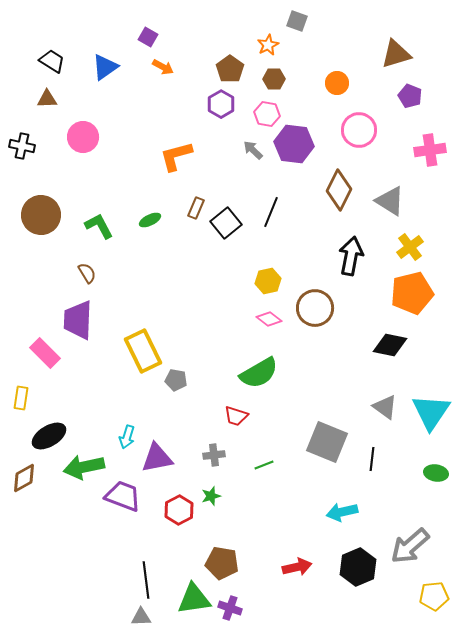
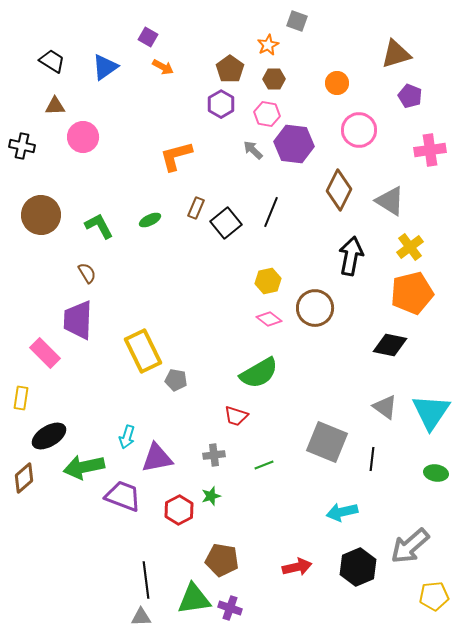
brown triangle at (47, 99): moved 8 px right, 7 px down
brown diamond at (24, 478): rotated 12 degrees counterclockwise
brown pentagon at (222, 563): moved 3 px up
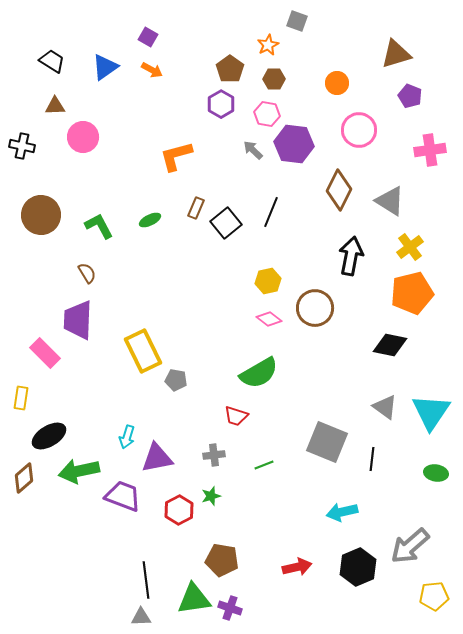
orange arrow at (163, 67): moved 11 px left, 3 px down
green arrow at (84, 467): moved 5 px left, 4 px down
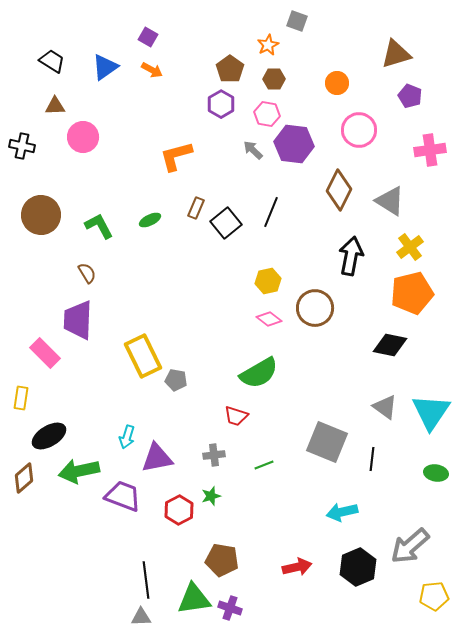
yellow rectangle at (143, 351): moved 5 px down
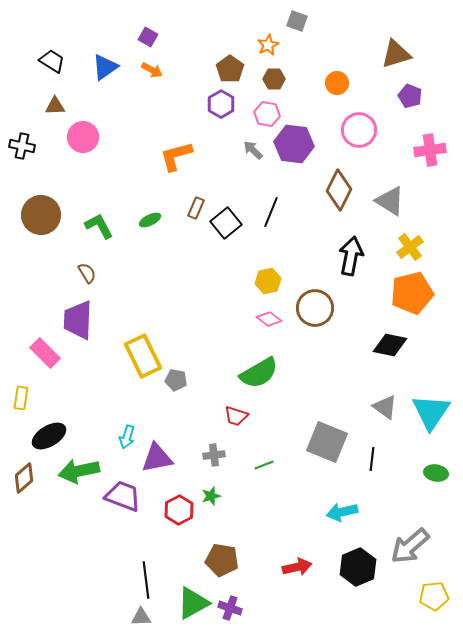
green triangle at (194, 599): moved 1 px left, 4 px down; rotated 21 degrees counterclockwise
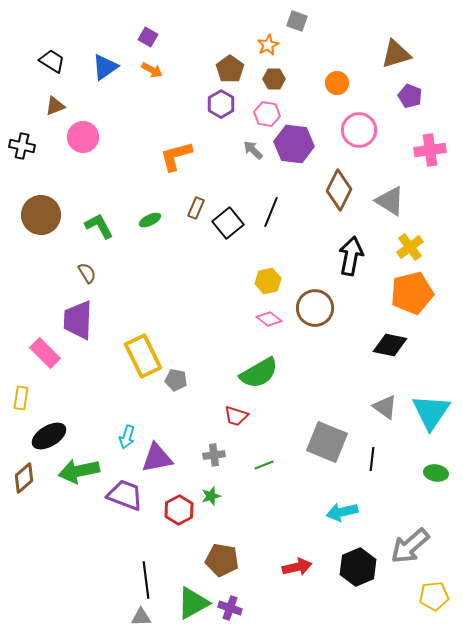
brown triangle at (55, 106): rotated 20 degrees counterclockwise
black square at (226, 223): moved 2 px right
purple trapezoid at (123, 496): moved 2 px right, 1 px up
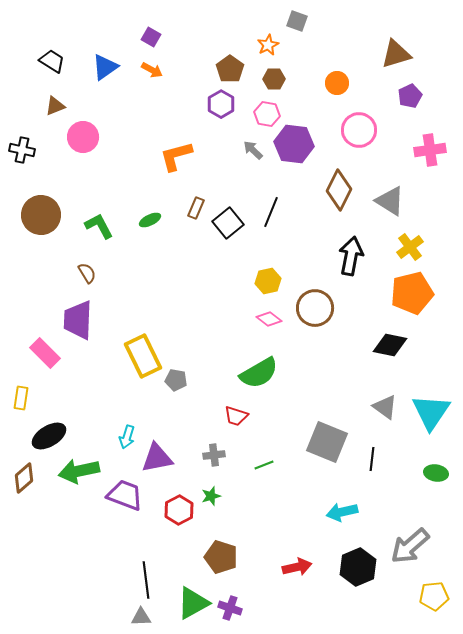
purple square at (148, 37): moved 3 px right
purple pentagon at (410, 96): rotated 25 degrees clockwise
black cross at (22, 146): moved 4 px down
brown pentagon at (222, 560): moved 1 px left, 3 px up; rotated 8 degrees clockwise
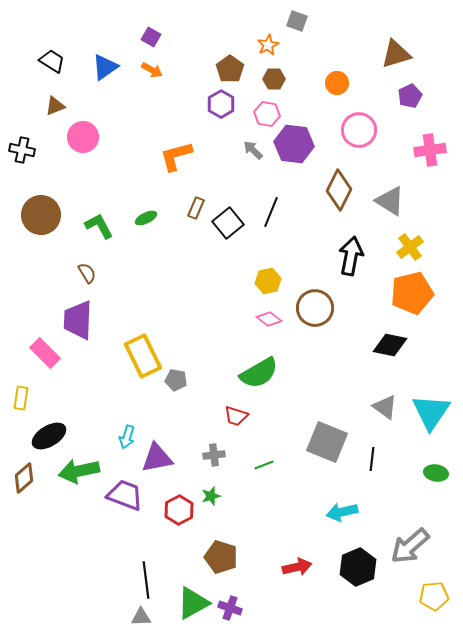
green ellipse at (150, 220): moved 4 px left, 2 px up
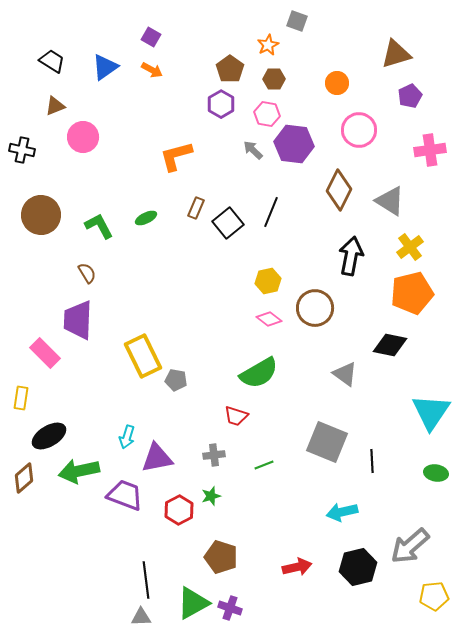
gray triangle at (385, 407): moved 40 px left, 33 px up
black line at (372, 459): moved 2 px down; rotated 10 degrees counterclockwise
black hexagon at (358, 567): rotated 9 degrees clockwise
